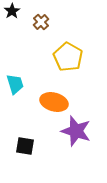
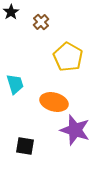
black star: moved 1 px left, 1 px down
purple star: moved 1 px left, 1 px up
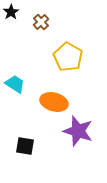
cyan trapezoid: rotated 40 degrees counterclockwise
purple star: moved 3 px right, 1 px down
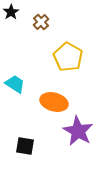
purple star: rotated 12 degrees clockwise
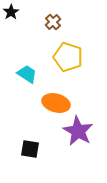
brown cross: moved 12 px right
yellow pentagon: rotated 12 degrees counterclockwise
cyan trapezoid: moved 12 px right, 10 px up
orange ellipse: moved 2 px right, 1 px down
black square: moved 5 px right, 3 px down
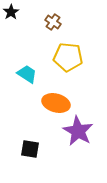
brown cross: rotated 14 degrees counterclockwise
yellow pentagon: rotated 12 degrees counterclockwise
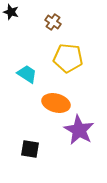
black star: rotated 21 degrees counterclockwise
yellow pentagon: moved 1 px down
purple star: moved 1 px right, 1 px up
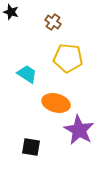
black square: moved 1 px right, 2 px up
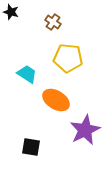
orange ellipse: moved 3 px up; rotated 16 degrees clockwise
purple star: moved 6 px right; rotated 16 degrees clockwise
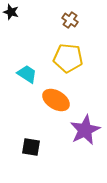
brown cross: moved 17 px right, 2 px up
